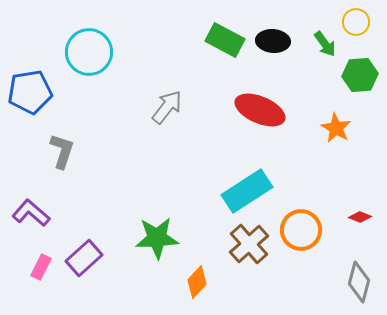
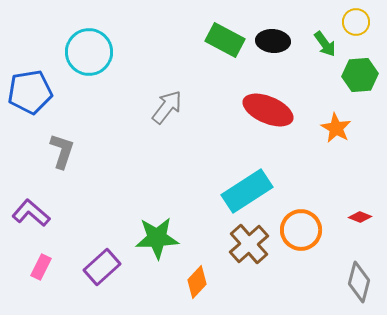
red ellipse: moved 8 px right
purple rectangle: moved 18 px right, 9 px down
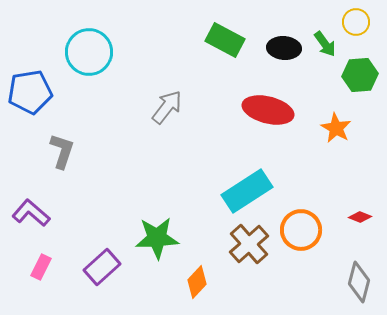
black ellipse: moved 11 px right, 7 px down
red ellipse: rotated 9 degrees counterclockwise
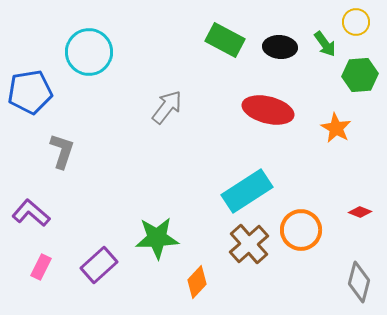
black ellipse: moved 4 px left, 1 px up
red diamond: moved 5 px up
purple rectangle: moved 3 px left, 2 px up
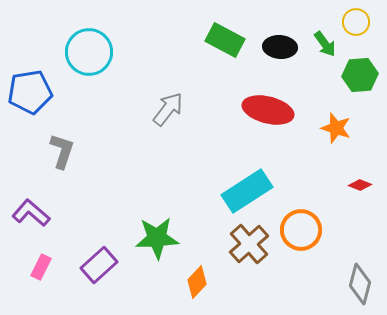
gray arrow: moved 1 px right, 2 px down
orange star: rotated 12 degrees counterclockwise
red diamond: moved 27 px up
gray diamond: moved 1 px right, 2 px down
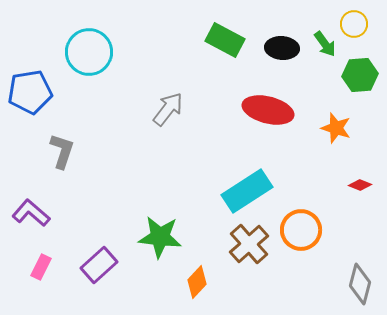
yellow circle: moved 2 px left, 2 px down
black ellipse: moved 2 px right, 1 px down
green star: moved 3 px right, 1 px up; rotated 9 degrees clockwise
